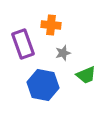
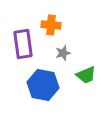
purple rectangle: rotated 12 degrees clockwise
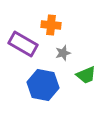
purple rectangle: rotated 52 degrees counterclockwise
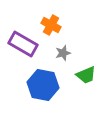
orange cross: rotated 24 degrees clockwise
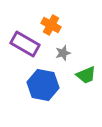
purple rectangle: moved 2 px right
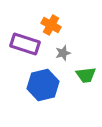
purple rectangle: rotated 12 degrees counterclockwise
green trapezoid: rotated 15 degrees clockwise
blue hexagon: rotated 24 degrees counterclockwise
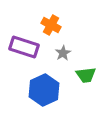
purple rectangle: moved 1 px left, 3 px down
gray star: rotated 14 degrees counterclockwise
blue hexagon: moved 1 px right, 5 px down; rotated 12 degrees counterclockwise
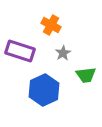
purple rectangle: moved 4 px left, 4 px down
